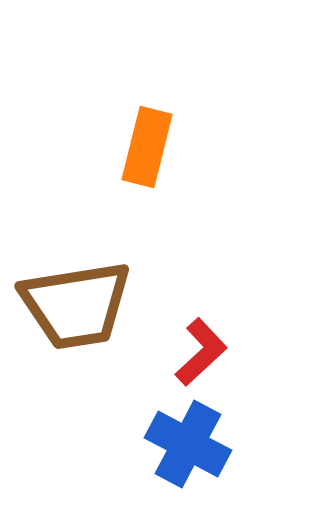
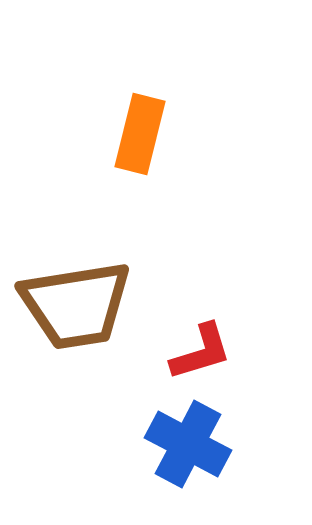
orange rectangle: moved 7 px left, 13 px up
red L-shape: rotated 26 degrees clockwise
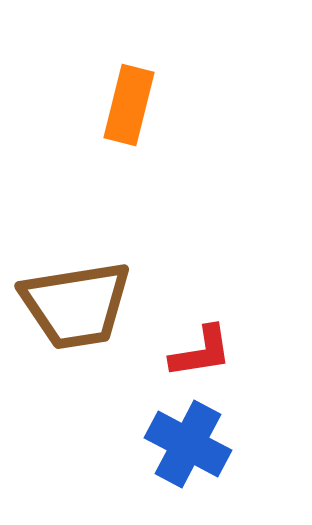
orange rectangle: moved 11 px left, 29 px up
red L-shape: rotated 8 degrees clockwise
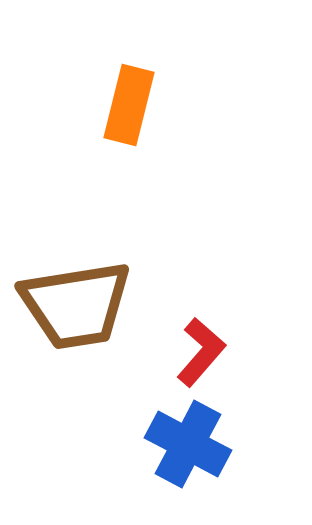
red L-shape: rotated 40 degrees counterclockwise
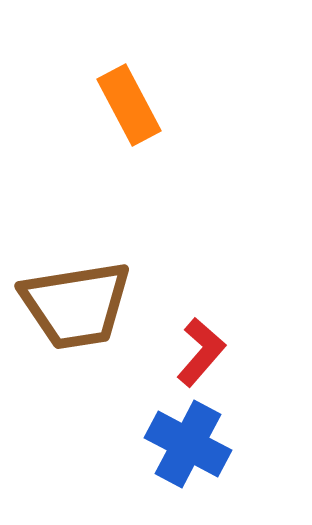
orange rectangle: rotated 42 degrees counterclockwise
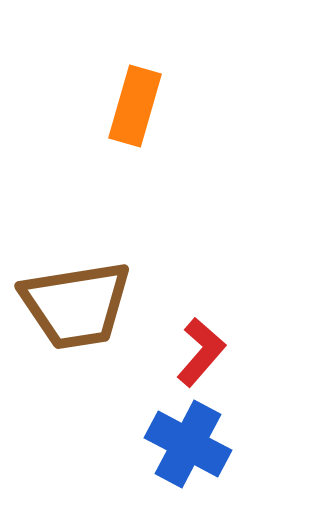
orange rectangle: moved 6 px right, 1 px down; rotated 44 degrees clockwise
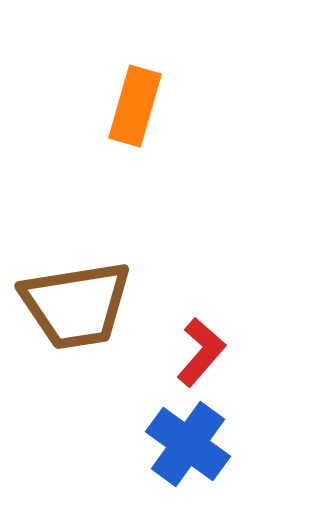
blue cross: rotated 8 degrees clockwise
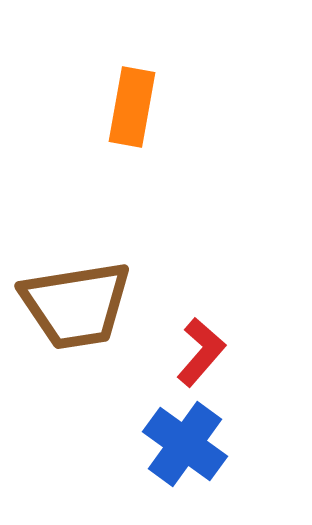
orange rectangle: moved 3 px left, 1 px down; rotated 6 degrees counterclockwise
blue cross: moved 3 px left
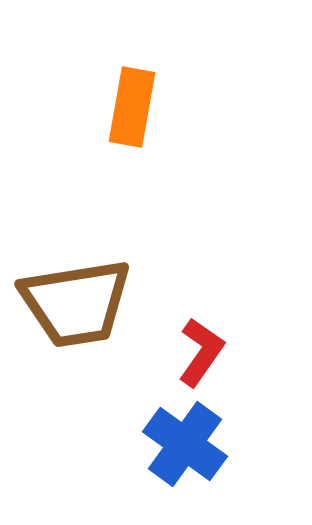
brown trapezoid: moved 2 px up
red L-shape: rotated 6 degrees counterclockwise
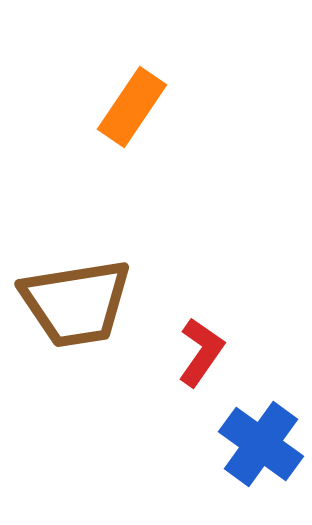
orange rectangle: rotated 24 degrees clockwise
blue cross: moved 76 px right
